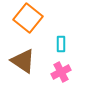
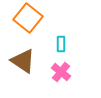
pink cross: rotated 24 degrees counterclockwise
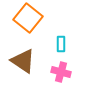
pink cross: rotated 24 degrees counterclockwise
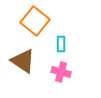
orange square: moved 7 px right, 3 px down
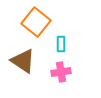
orange square: moved 1 px right, 1 px down
pink cross: rotated 24 degrees counterclockwise
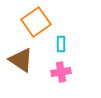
orange square: rotated 16 degrees clockwise
brown triangle: moved 2 px left, 1 px up
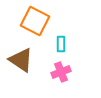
orange square: moved 1 px left, 1 px up; rotated 28 degrees counterclockwise
pink cross: rotated 12 degrees counterclockwise
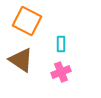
orange square: moved 8 px left
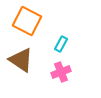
cyan rectangle: rotated 28 degrees clockwise
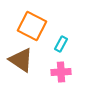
orange square: moved 5 px right, 5 px down
pink cross: rotated 18 degrees clockwise
